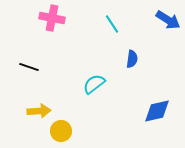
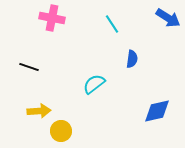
blue arrow: moved 2 px up
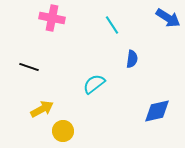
cyan line: moved 1 px down
yellow arrow: moved 3 px right, 2 px up; rotated 25 degrees counterclockwise
yellow circle: moved 2 px right
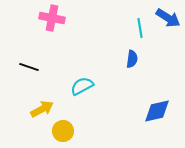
cyan line: moved 28 px right, 3 px down; rotated 24 degrees clockwise
cyan semicircle: moved 12 px left, 2 px down; rotated 10 degrees clockwise
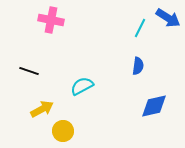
pink cross: moved 1 px left, 2 px down
cyan line: rotated 36 degrees clockwise
blue semicircle: moved 6 px right, 7 px down
black line: moved 4 px down
blue diamond: moved 3 px left, 5 px up
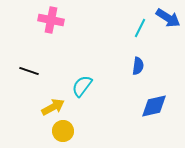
cyan semicircle: rotated 25 degrees counterclockwise
yellow arrow: moved 11 px right, 2 px up
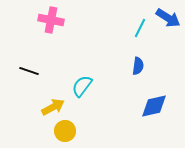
yellow circle: moved 2 px right
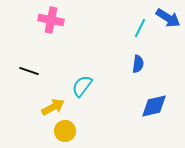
blue semicircle: moved 2 px up
